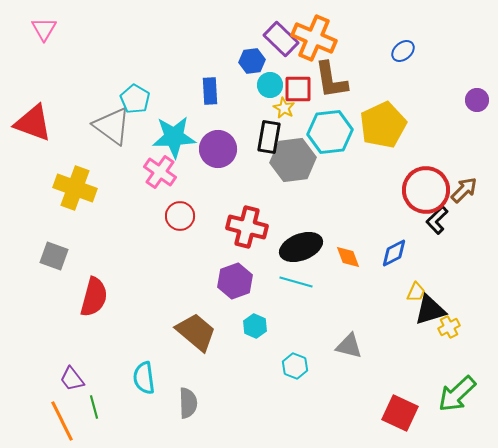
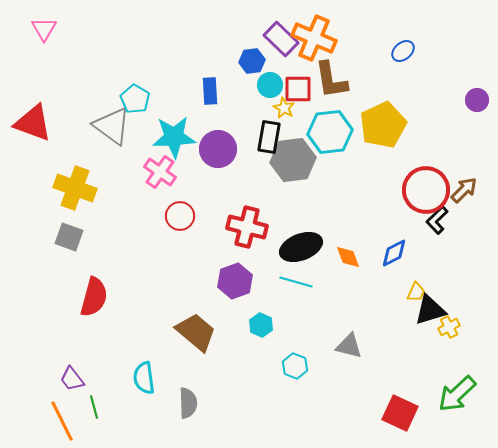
gray square at (54, 256): moved 15 px right, 19 px up
cyan hexagon at (255, 326): moved 6 px right, 1 px up
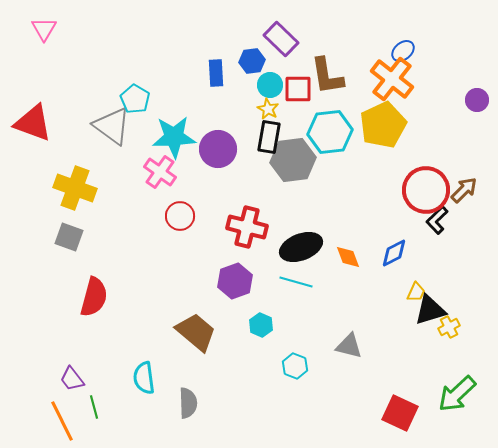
orange cross at (314, 38): moved 78 px right, 41 px down; rotated 15 degrees clockwise
brown L-shape at (331, 80): moved 4 px left, 4 px up
blue rectangle at (210, 91): moved 6 px right, 18 px up
yellow star at (284, 108): moved 16 px left, 1 px down
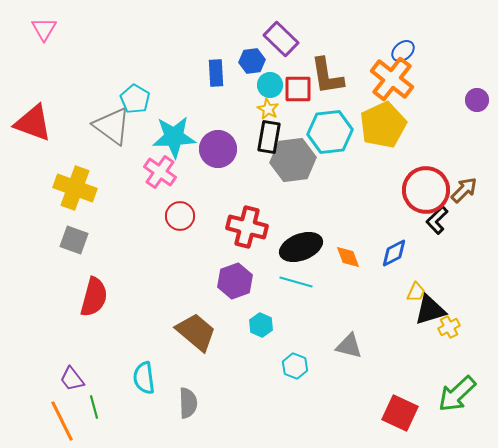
gray square at (69, 237): moved 5 px right, 3 px down
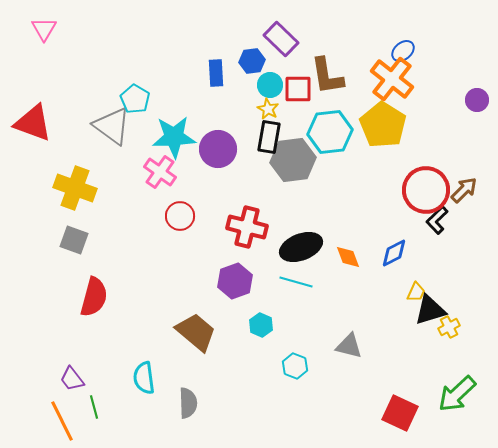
yellow pentagon at (383, 125): rotated 15 degrees counterclockwise
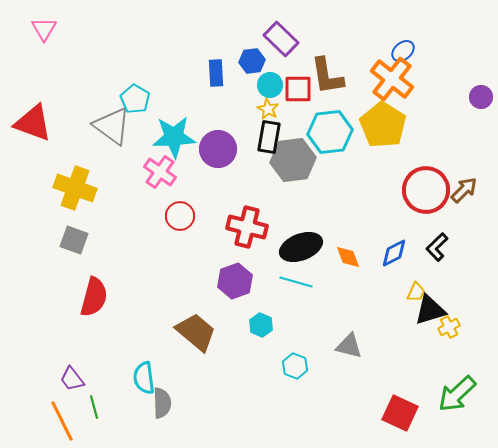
purple circle at (477, 100): moved 4 px right, 3 px up
black L-shape at (437, 220): moved 27 px down
gray semicircle at (188, 403): moved 26 px left
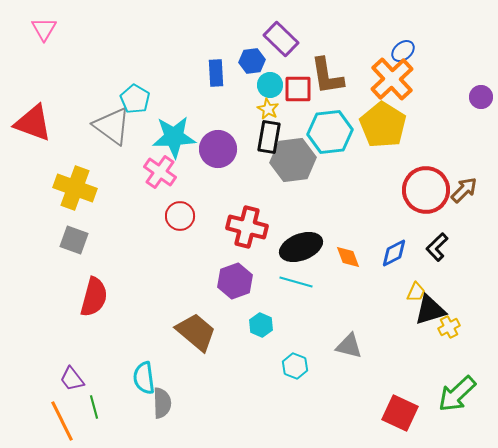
orange cross at (392, 79): rotated 9 degrees clockwise
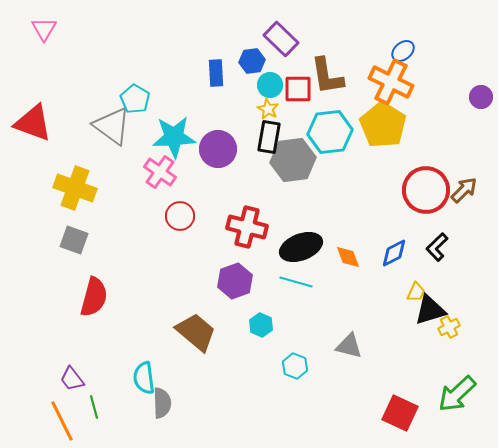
orange cross at (392, 79): moved 1 px left, 3 px down; rotated 21 degrees counterclockwise
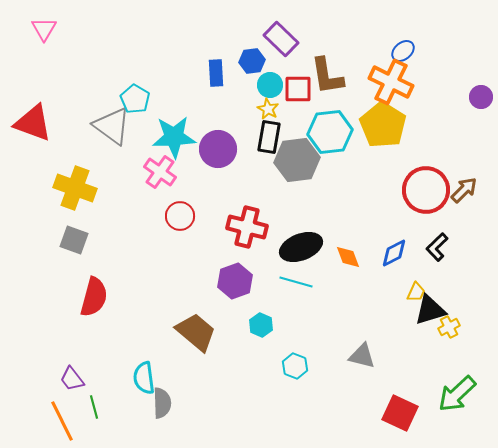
gray hexagon at (293, 160): moved 4 px right
gray triangle at (349, 346): moved 13 px right, 10 px down
